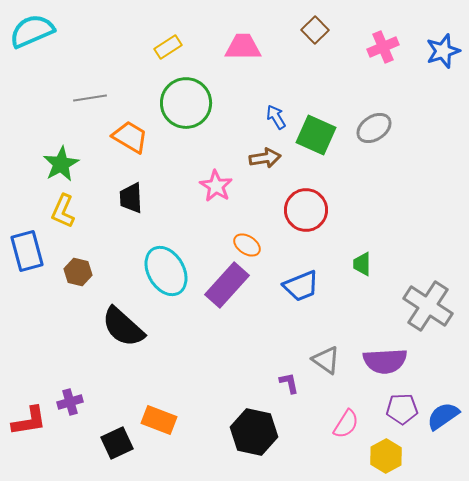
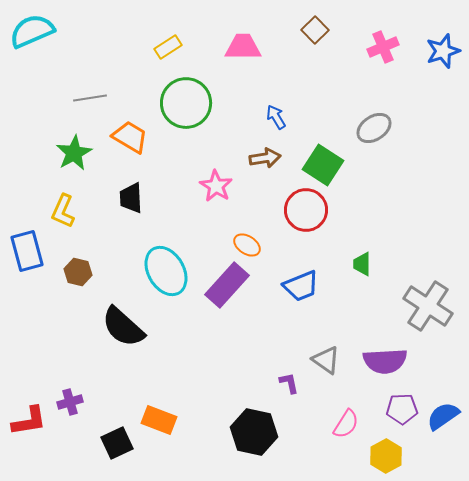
green square: moved 7 px right, 30 px down; rotated 9 degrees clockwise
green star: moved 13 px right, 11 px up
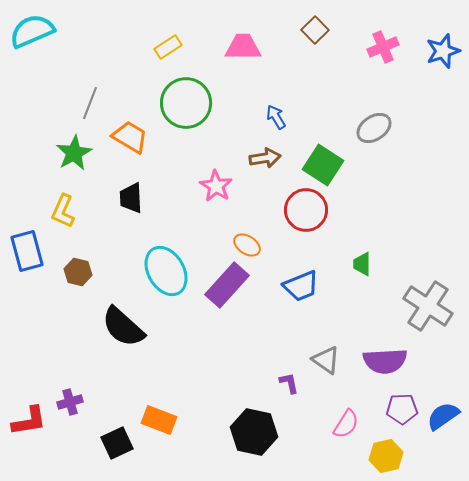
gray line: moved 5 px down; rotated 60 degrees counterclockwise
yellow hexagon: rotated 16 degrees clockwise
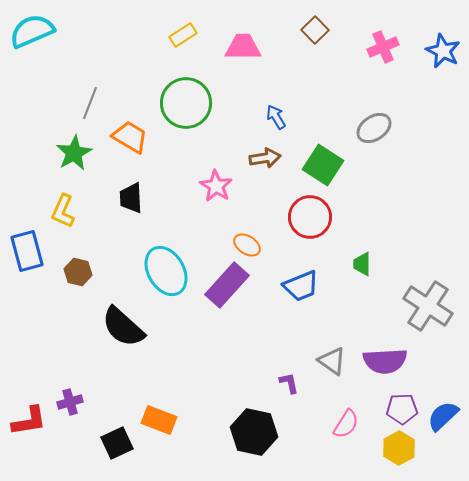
yellow rectangle: moved 15 px right, 12 px up
blue star: rotated 28 degrees counterclockwise
red circle: moved 4 px right, 7 px down
gray triangle: moved 6 px right, 1 px down
blue semicircle: rotated 8 degrees counterclockwise
yellow hexagon: moved 13 px right, 8 px up; rotated 16 degrees counterclockwise
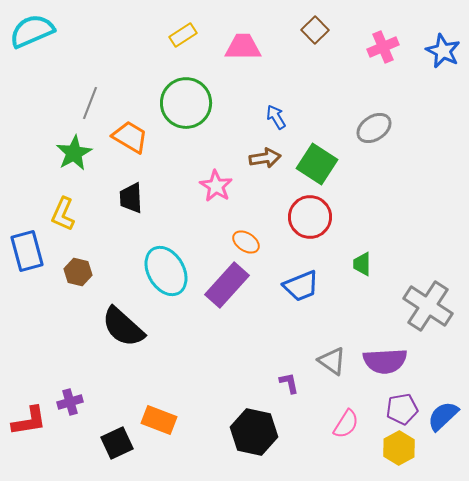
green square: moved 6 px left, 1 px up
yellow L-shape: moved 3 px down
orange ellipse: moved 1 px left, 3 px up
purple pentagon: rotated 8 degrees counterclockwise
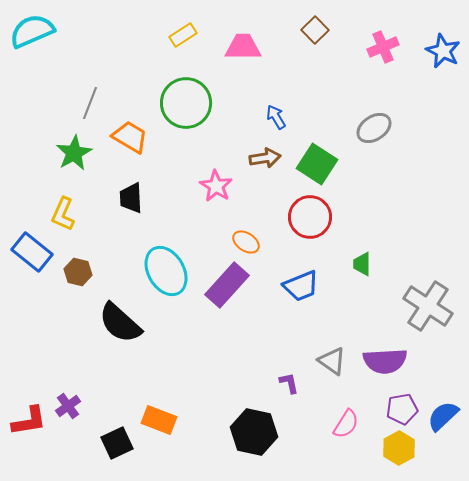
blue rectangle: moved 5 px right, 1 px down; rotated 36 degrees counterclockwise
black semicircle: moved 3 px left, 4 px up
purple cross: moved 2 px left, 4 px down; rotated 20 degrees counterclockwise
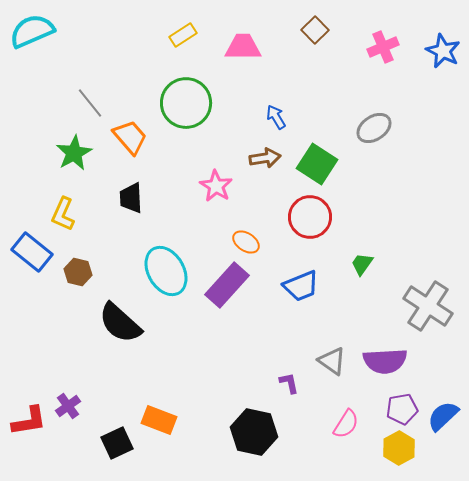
gray line: rotated 60 degrees counterclockwise
orange trapezoid: rotated 18 degrees clockwise
green trapezoid: rotated 35 degrees clockwise
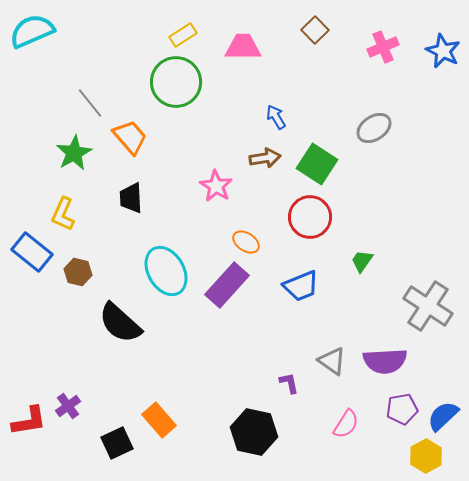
green circle: moved 10 px left, 21 px up
green trapezoid: moved 3 px up
orange rectangle: rotated 28 degrees clockwise
yellow hexagon: moved 27 px right, 8 px down
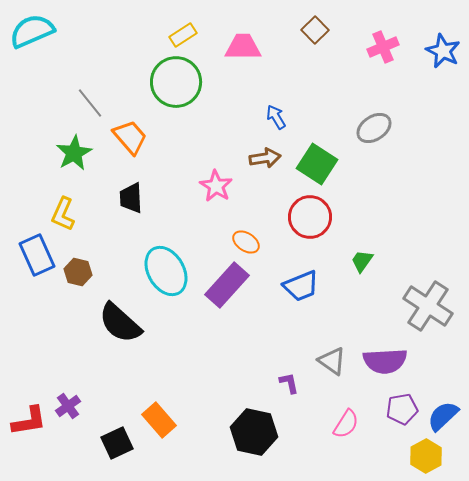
blue rectangle: moved 5 px right, 3 px down; rotated 27 degrees clockwise
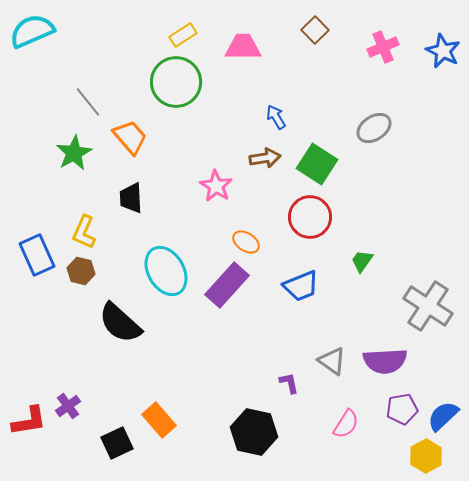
gray line: moved 2 px left, 1 px up
yellow L-shape: moved 21 px right, 18 px down
brown hexagon: moved 3 px right, 1 px up
